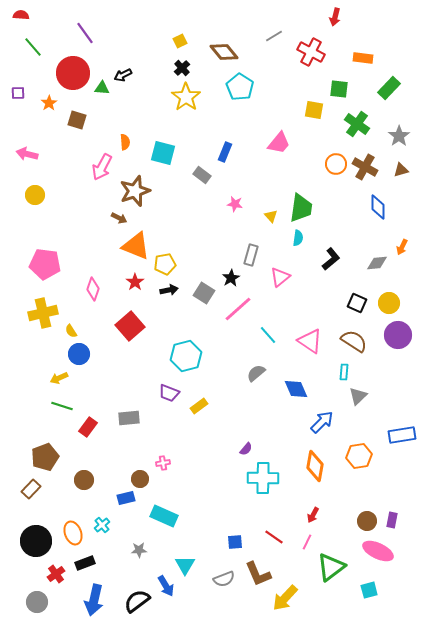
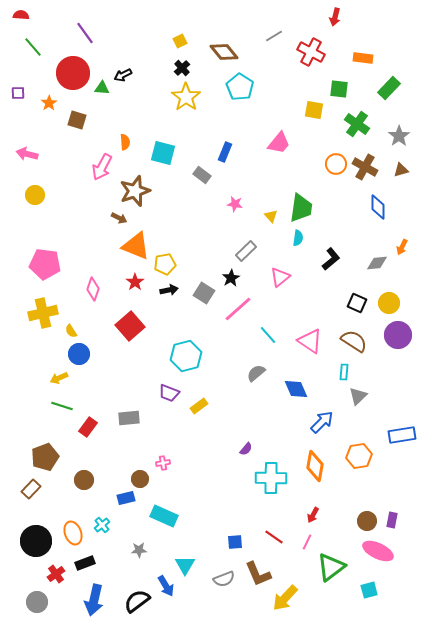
gray rectangle at (251, 255): moved 5 px left, 4 px up; rotated 30 degrees clockwise
cyan cross at (263, 478): moved 8 px right
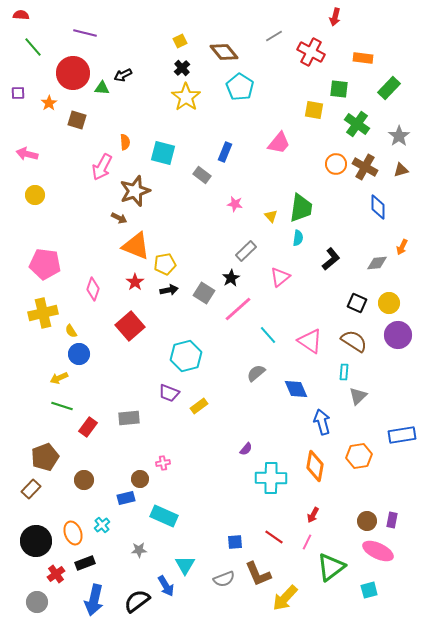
purple line at (85, 33): rotated 40 degrees counterclockwise
blue arrow at (322, 422): rotated 60 degrees counterclockwise
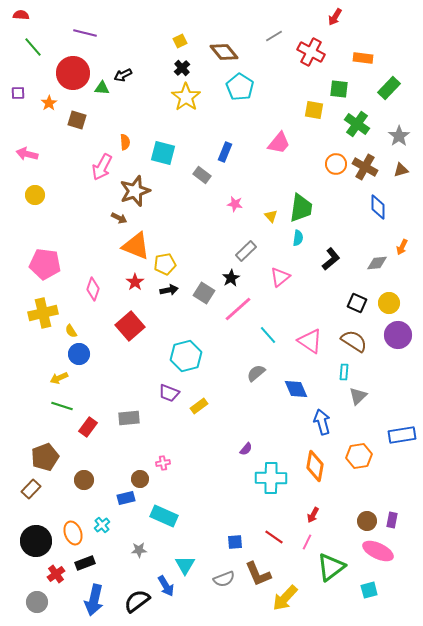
red arrow at (335, 17): rotated 18 degrees clockwise
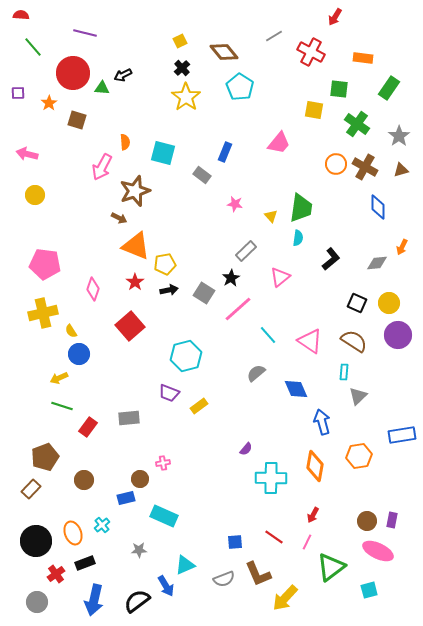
green rectangle at (389, 88): rotated 10 degrees counterclockwise
cyan triangle at (185, 565): rotated 35 degrees clockwise
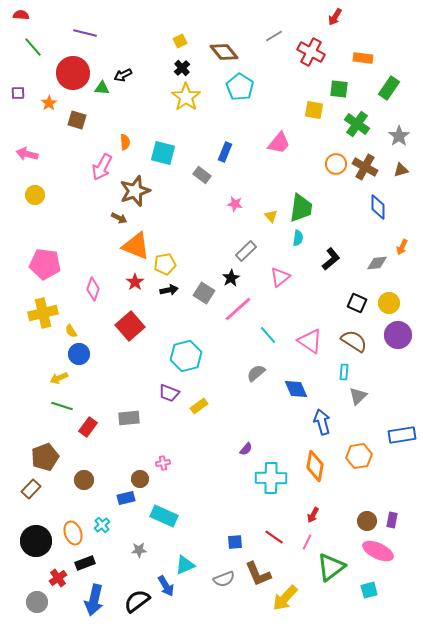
red cross at (56, 574): moved 2 px right, 4 px down
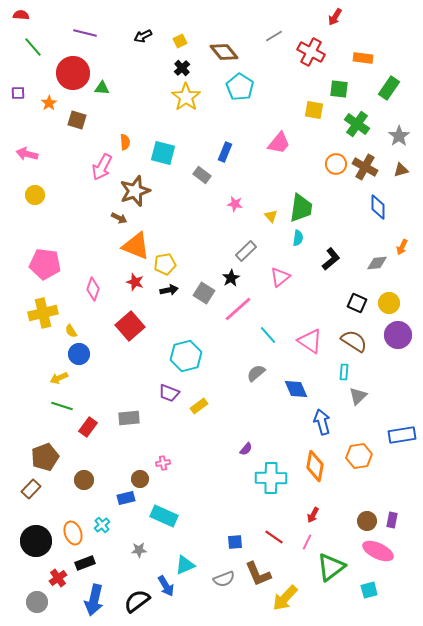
black arrow at (123, 75): moved 20 px right, 39 px up
red star at (135, 282): rotated 18 degrees counterclockwise
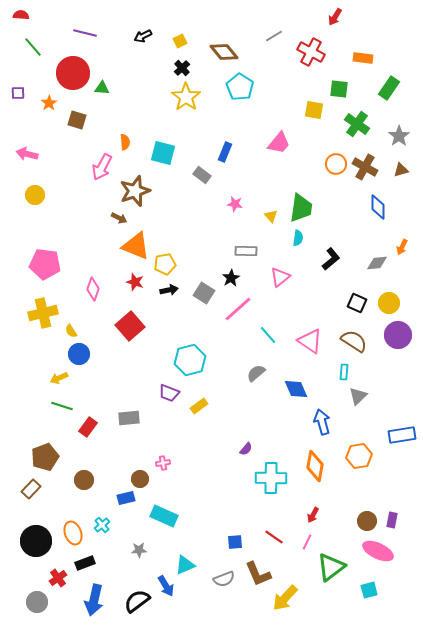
gray rectangle at (246, 251): rotated 45 degrees clockwise
cyan hexagon at (186, 356): moved 4 px right, 4 px down
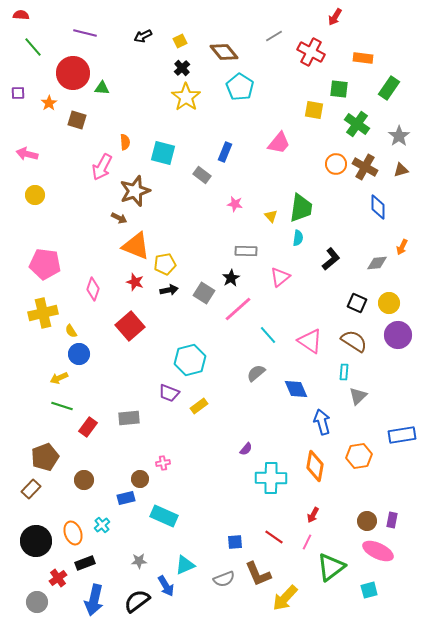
gray star at (139, 550): moved 11 px down
